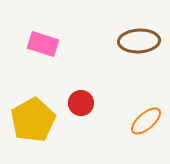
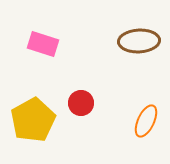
orange ellipse: rotated 24 degrees counterclockwise
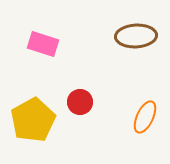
brown ellipse: moved 3 px left, 5 px up
red circle: moved 1 px left, 1 px up
orange ellipse: moved 1 px left, 4 px up
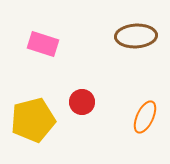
red circle: moved 2 px right
yellow pentagon: rotated 15 degrees clockwise
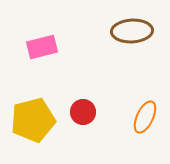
brown ellipse: moved 4 px left, 5 px up
pink rectangle: moved 1 px left, 3 px down; rotated 32 degrees counterclockwise
red circle: moved 1 px right, 10 px down
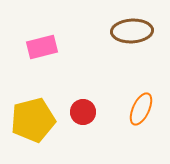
orange ellipse: moved 4 px left, 8 px up
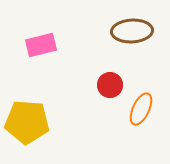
pink rectangle: moved 1 px left, 2 px up
red circle: moved 27 px right, 27 px up
yellow pentagon: moved 6 px left, 2 px down; rotated 18 degrees clockwise
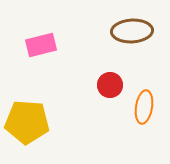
orange ellipse: moved 3 px right, 2 px up; rotated 16 degrees counterclockwise
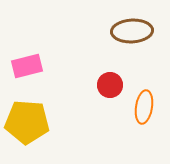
pink rectangle: moved 14 px left, 21 px down
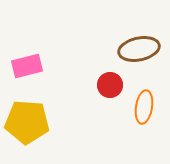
brown ellipse: moved 7 px right, 18 px down; rotated 9 degrees counterclockwise
